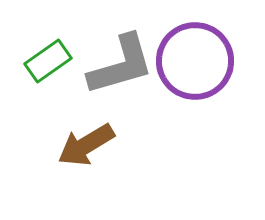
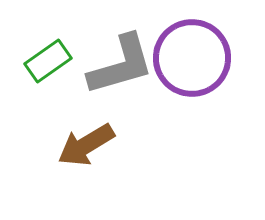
purple circle: moved 3 px left, 3 px up
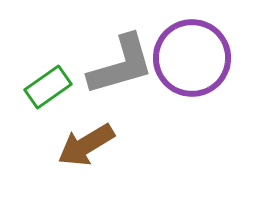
green rectangle: moved 26 px down
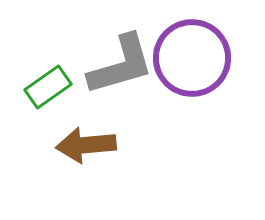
brown arrow: rotated 26 degrees clockwise
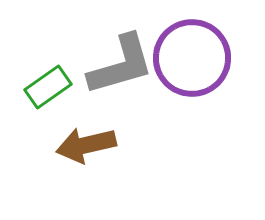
brown arrow: rotated 8 degrees counterclockwise
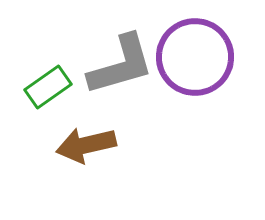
purple circle: moved 3 px right, 1 px up
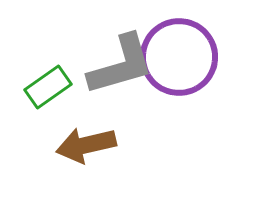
purple circle: moved 16 px left
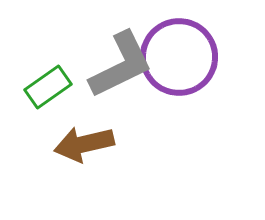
gray L-shape: rotated 10 degrees counterclockwise
brown arrow: moved 2 px left, 1 px up
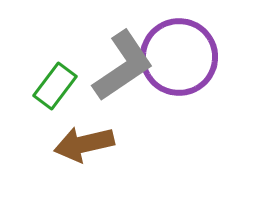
gray L-shape: moved 2 px right, 1 px down; rotated 8 degrees counterclockwise
green rectangle: moved 7 px right, 1 px up; rotated 18 degrees counterclockwise
